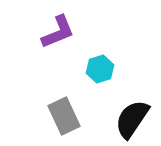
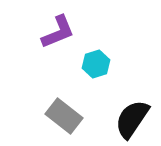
cyan hexagon: moved 4 px left, 5 px up
gray rectangle: rotated 27 degrees counterclockwise
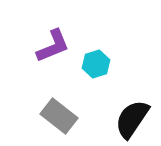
purple L-shape: moved 5 px left, 14 px down
gray rectangle: moved 5 px left
